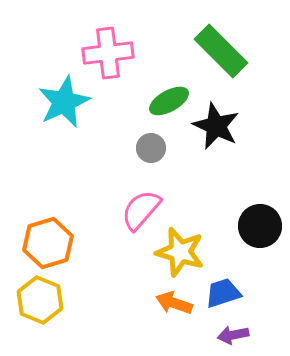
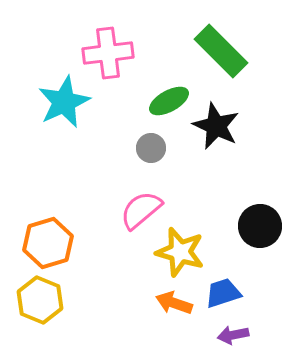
pink semicircle: rotated 9 degrees clockwise
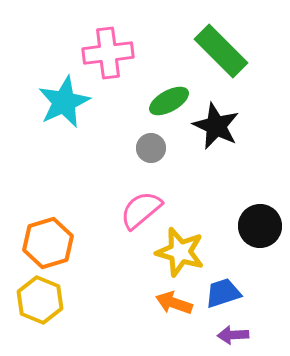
purple arrow: rotated 8 degrees clockwise
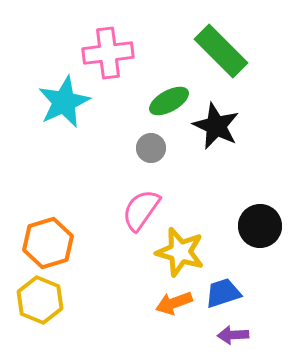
pink semicircle: rotated 15 degrees counterclockwise
orange arrow: rotated 39 degrees counterclockwise
